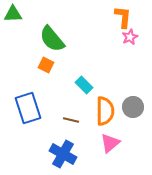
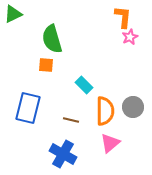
green triangle: rotated 24 degrees counterclockwise
green semicircle: rotated 24 degrees clockwise
orange square: rotated 21 degrees counterclockwise
blue rectangle: rotated 32 degrees clockwise
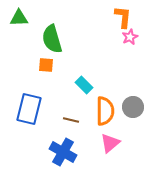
green triangle: moved 6 px right, 4 px down; rotated 24 degrees clockwise
blue rectangle: moved 1 px right, 1 px down
blue cross: moved 2 px up
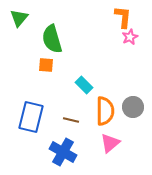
green triangle: rotated 48 degrees counterclockwise
blue rectangle: moved 2 px right, 8 px down
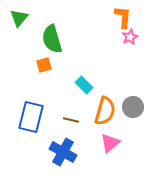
orange square: moved 2 px left; rotated 21 degrees counterclockwise
orange semicircle: rotated 16 degrees clockwise
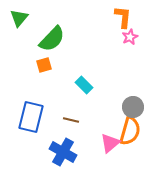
green semicircle: rotated 120 degrees counterclockwise
orange semicircle: moved 25 px right, 20 px down
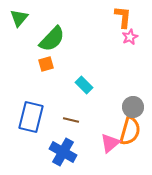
orange square: moved 2 px right, 1 px up
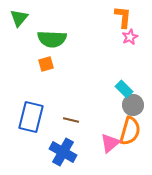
green semicircle: rotated 48 degrees clockwise
cyan rectangle: moved 40 px right, 4 px down
gray circle: moved 2 px up
